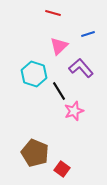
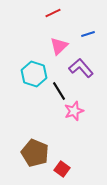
red line: rotated 42 degrees counterclockwise
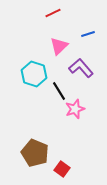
pink star: moved 1 px right, 2 px up
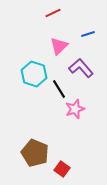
black line: moved 2 px up
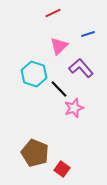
black line: rotated 12 degrees counterclockwise
pink star: moved 1 px left, 1 px up
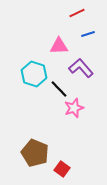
red line: moved 24 px right
pink triangle: rotated 42 degrees clockwise
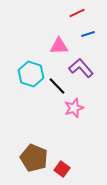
cyan hexagon: moved 3 px left
black line: moved 2 px left, 3 px up
brown pentagon: moved 1 px left, 5 px down
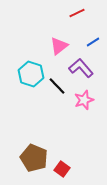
blue line: moved 5 px right, 8 px down; rotated 16 degrees counterclockwise
pink triangle: rotated 36 degrees counterclockwise
pink star: moved 10 px right, 8 px up
